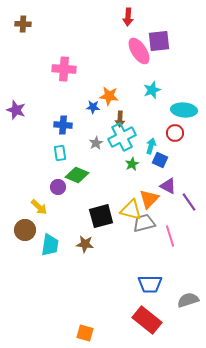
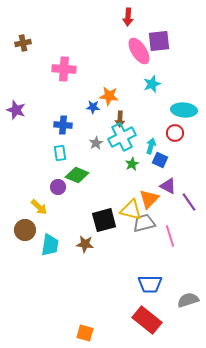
brown cross: moved 19 px down; rotated 14 degrees counterclockwise
cyan star: moved 6 px up
black square: moved 3 px right, 4 px down
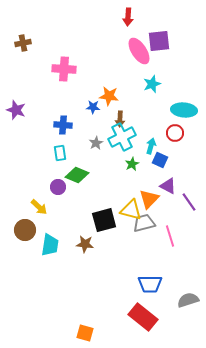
red rectangle: moved 4 px left, 3 px up
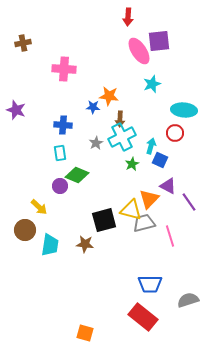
purple circle: moved 2 px right, 1 px up
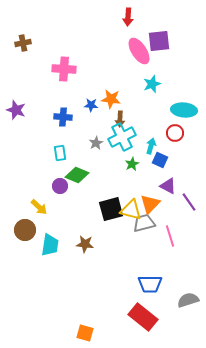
orange star: moved 2 px right, 3 px down
blue star: moved 2 px left, 2 px up
blue cross: moved 8 px up
orange triangle: moved 1 px right, 5 px down
black square: moved 7 px right, 11 px up
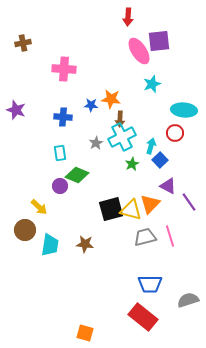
blue square: rotated 21 degrees clockwise
gray trapezoid: moved 1 px right, 14 px down
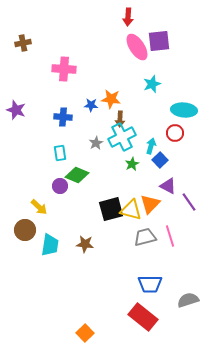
pink ellipse: moved 2 px left, 4 px up
orange square: rotated 30 degrees clockwise
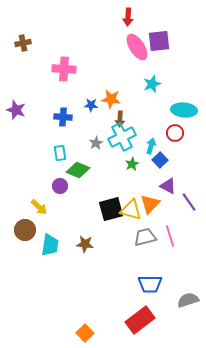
green diamond: moved 1 px right, 5 px up
red rectangle: moved 3 px left, 3 px down; rotated 76 degrees counterclockwise
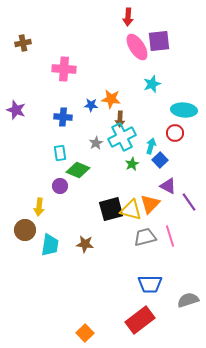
yellow arrow: rotated 54 degrees clockwise
